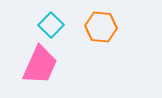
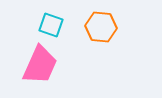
cyan square: rotated 25 degrees counterclockwise
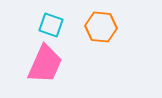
pink trapezoid: moved 5 px right, 1 px up
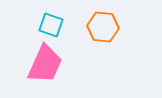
orange hexagon: moved 2 px right
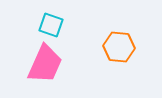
orange hexagon: moved 16 px right, 20 px down
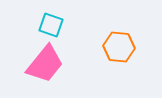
pink trapezoid: rotated 15 degrees clockwise
